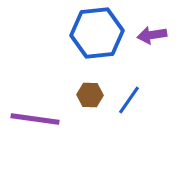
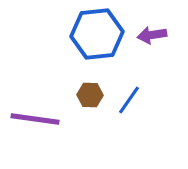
blue hexagon: moved 1 px down
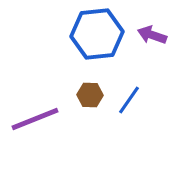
purple arrow: rotated 28 degrees clockwise
purple line: rotated 30 degrees counterclockwise
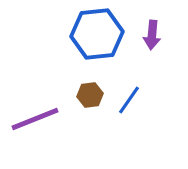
purple arrow: rotated 104 degrees counterclockwise
brown hexagon: rotated 10 degrees counterclockwise
